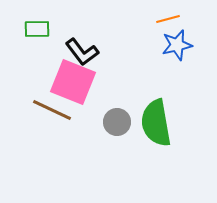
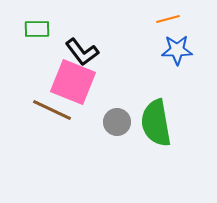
blue star: moved 5 px down; rotated 12 degrees clockwise
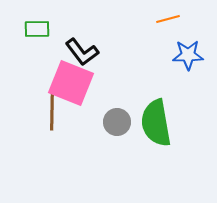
blue star: moved 11 px right, 5 px down
pink square: moved 2 px left, 1 px down
brown line: rotated 66 degrees clockwise
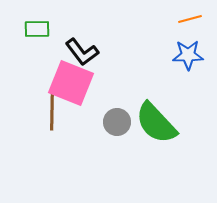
orange line: moved 22 px right
green semicircle: rotated 33 degrees counterclockwise
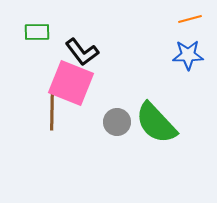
green rectangle: moved 3 px down
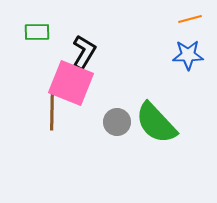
black L-shape: moved 2 px right; rotated 112 degrees counterclockwise
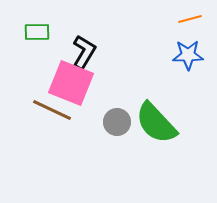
brown line: rotated 66 degrees counterclockwise
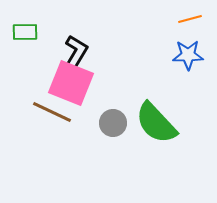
green rectangle: moved 12 px left
black L-shape: moved 8 px left
brown line: moved 2 px down
gray circle: moved 4 px left, 1 px down
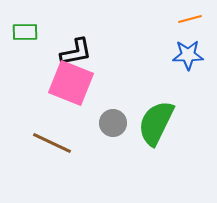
black L-shape: rotated 48 degrees clockwise
brown line: moved 31 px down
green semicircle: rotated 69 degrees clockwise
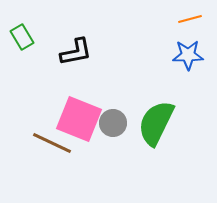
green rectangle: moved 3 px left, 5 px down; rotated 60 degrees clockwise
pink square: moved 8 px right, 36 px down
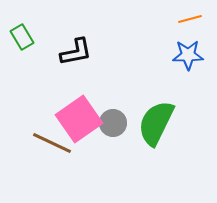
pink square: rotated 33 degrees clockwise
